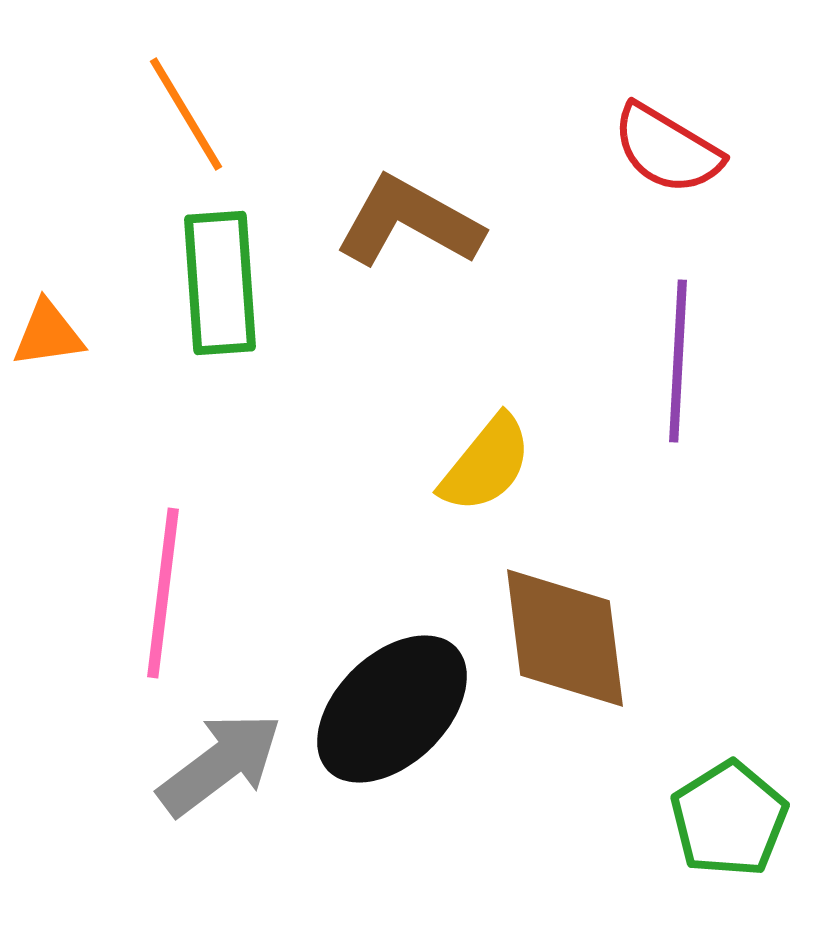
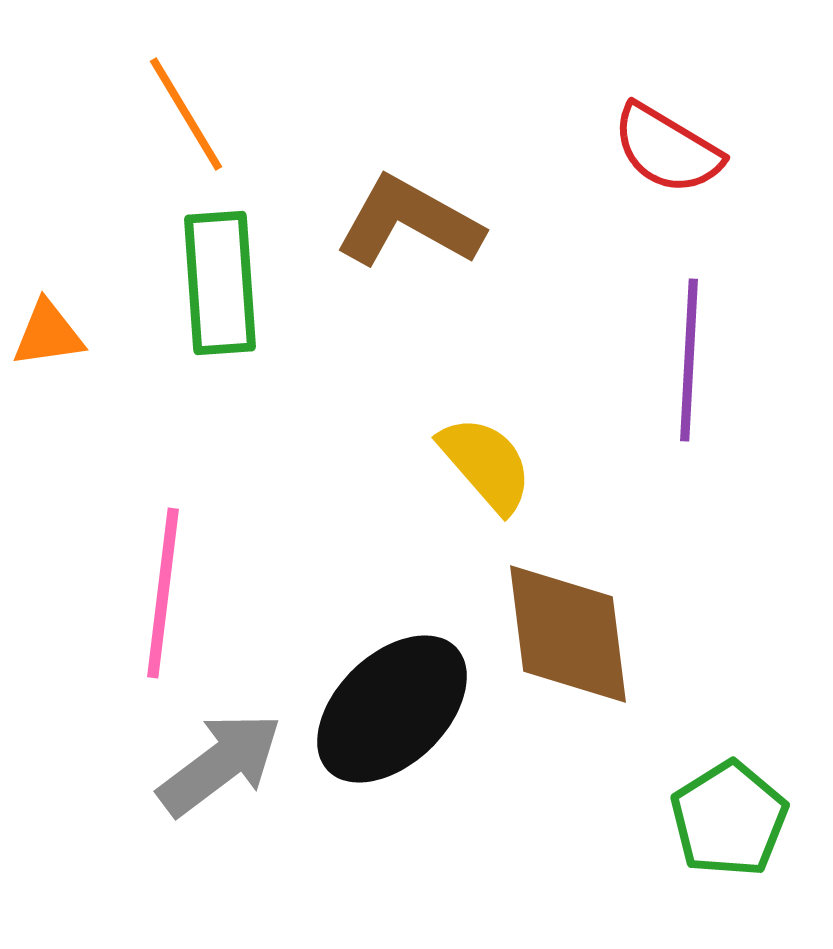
purple line: moved 11 px right, 1 px up
yellow semicircle: rotated 80 degrees counterclockwise
brown diamond: moved 3 px right, 4 px up
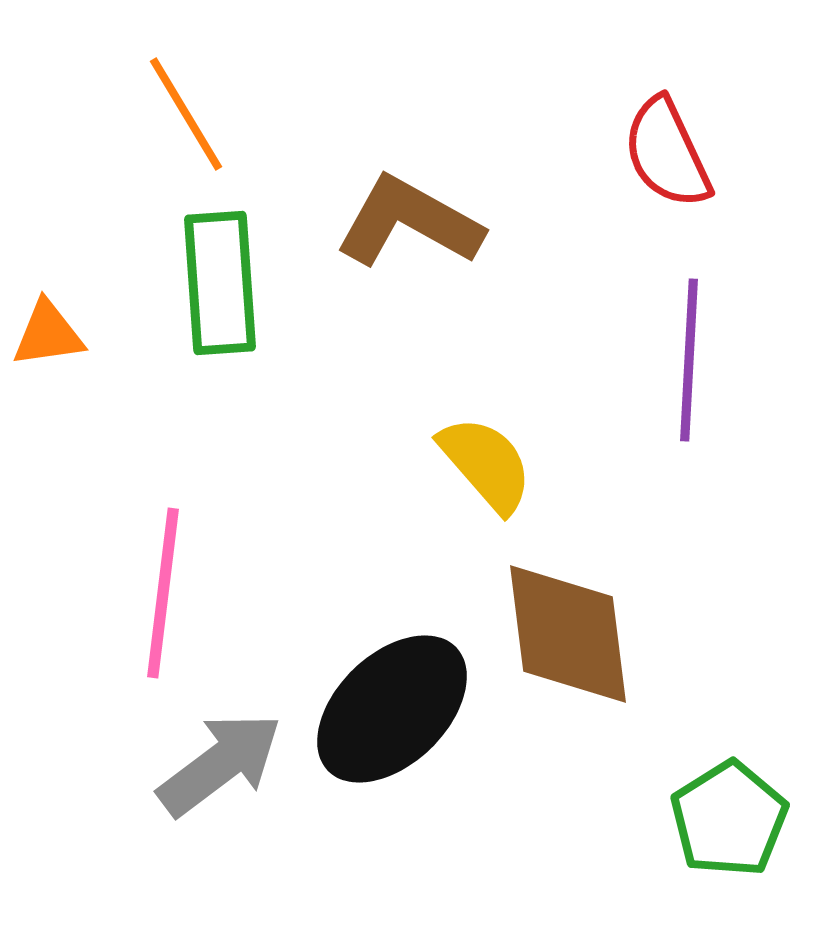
red semicircle: moved 4 px down; rotated 34 degrees clockwise
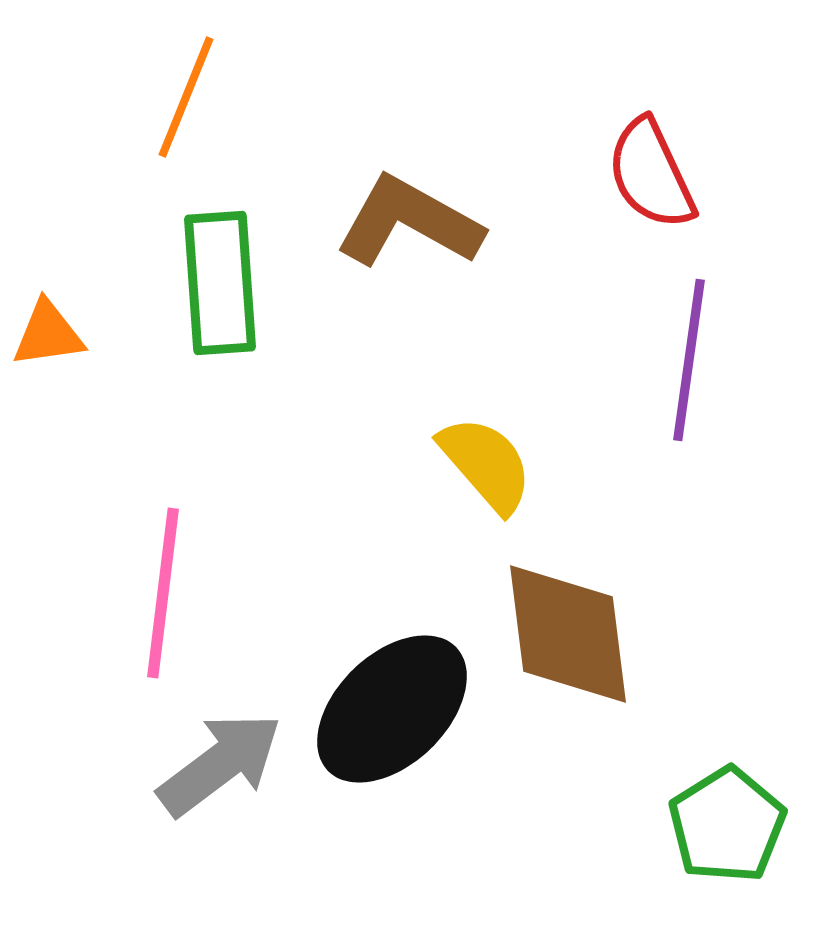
orange line: moved 17 px up; rotated 53 degrees clockwise
red semicircle: moved 16 px left, 21 px down
purple line: rotated 5 degrees clockwise
green pentagon: moved 2 px left, 6 px down
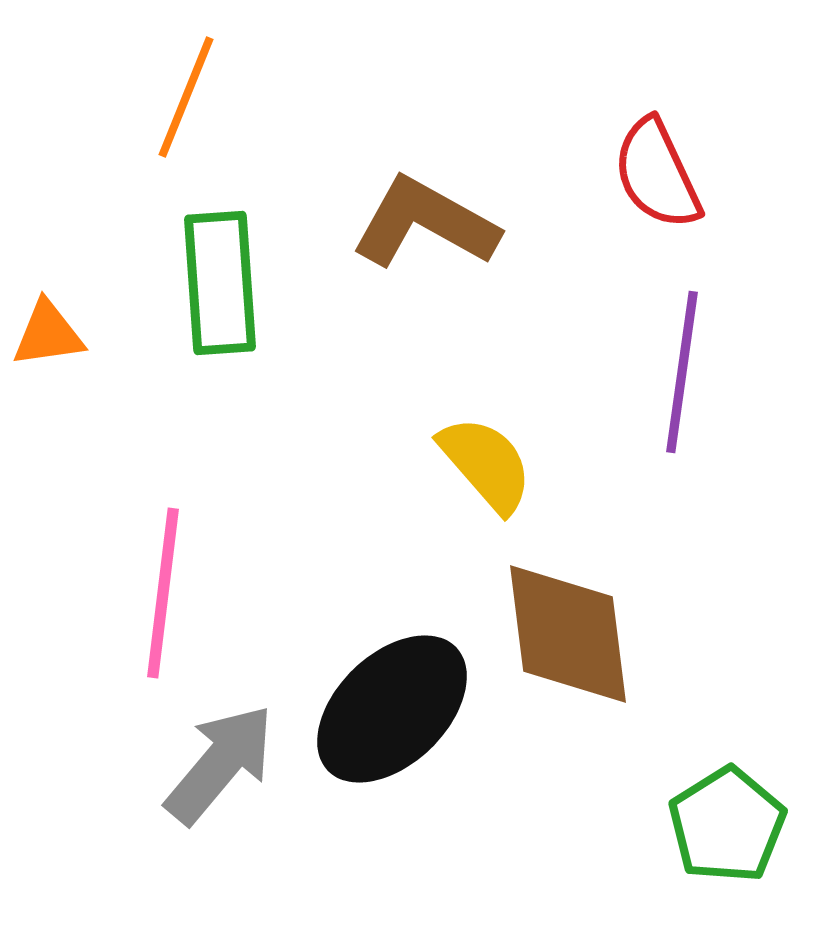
red semicircle: moved 6 px right
brown L-shape: moved 16 px right, 1 px down
purple line: moved 7 px left, 12 px down
gray arrow: rotated 13 degrees counterclockwise
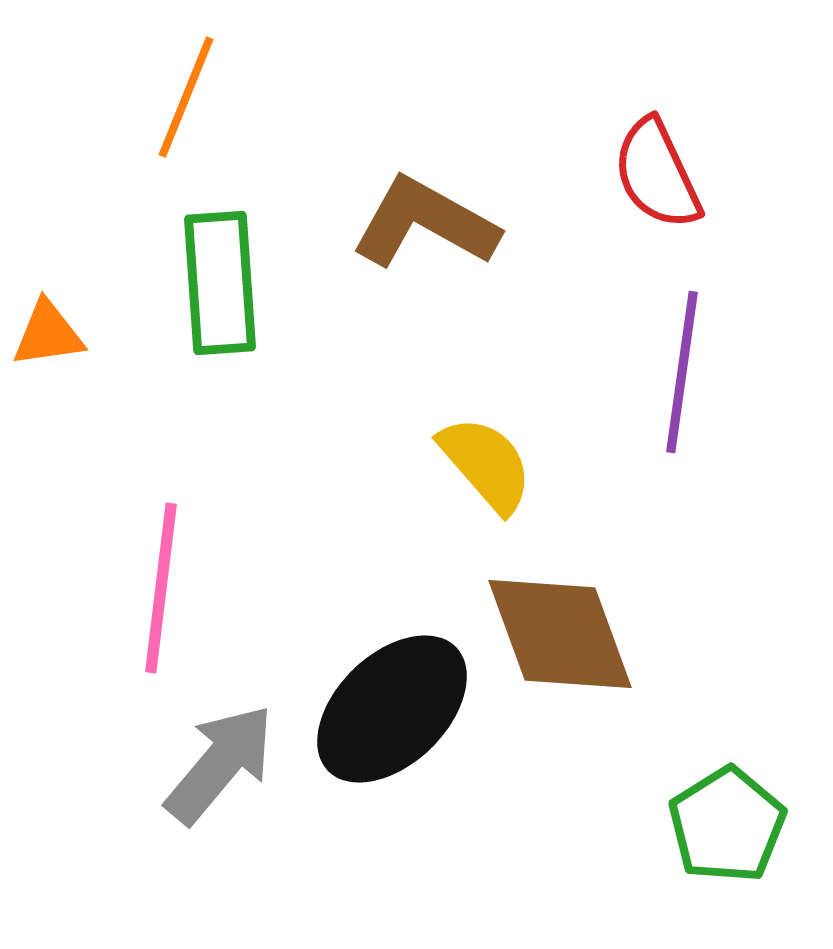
pink line: moved 2 px left, 5 px up
brown diamond: moved 8 px left; rotated 13 degrees counterclockwise
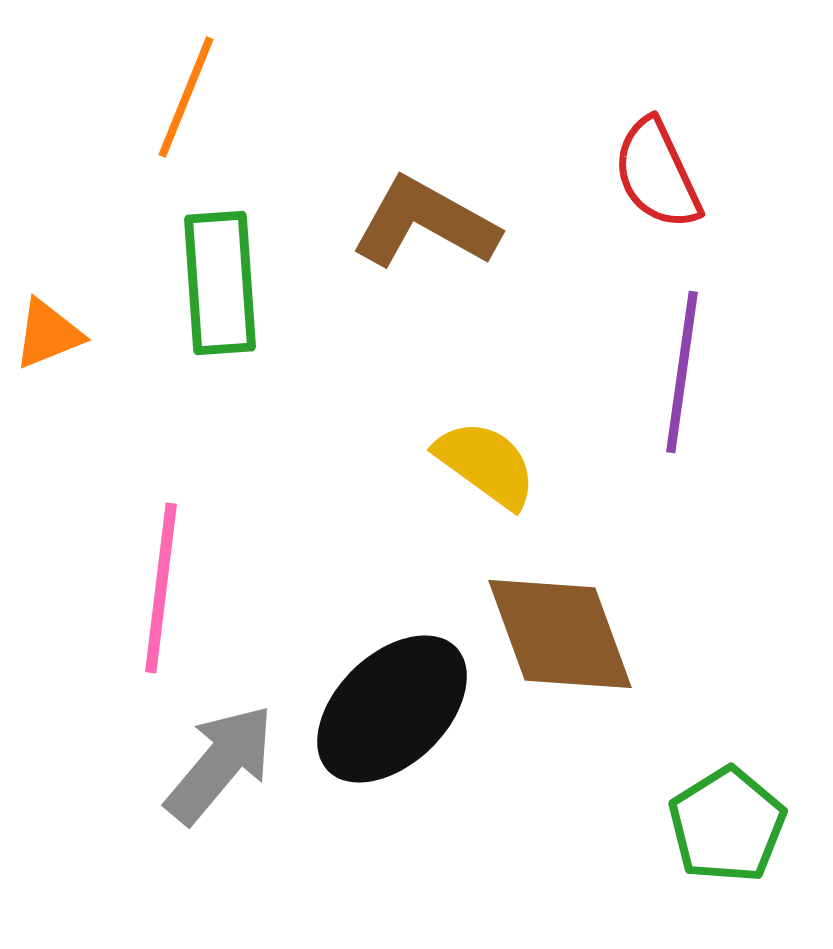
orange triangle: rotated 14 degrees counterclockwise
yellow semicircle: rotated 13 degrees counterclockwise
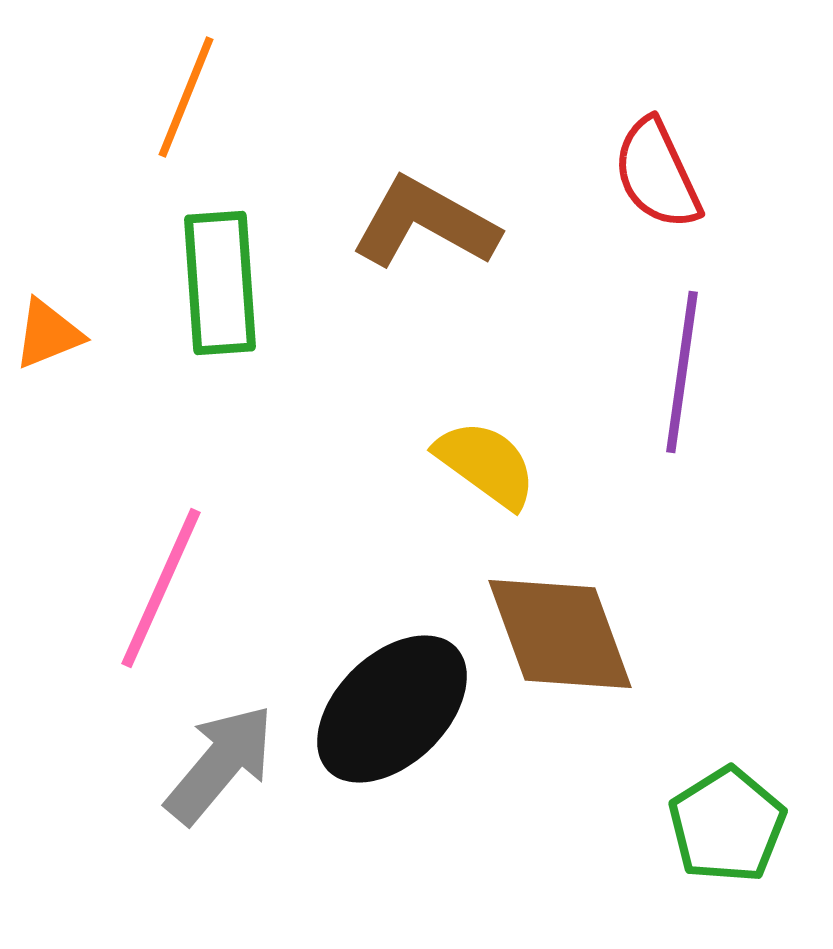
pink line: rotated 17 degrees clockwise
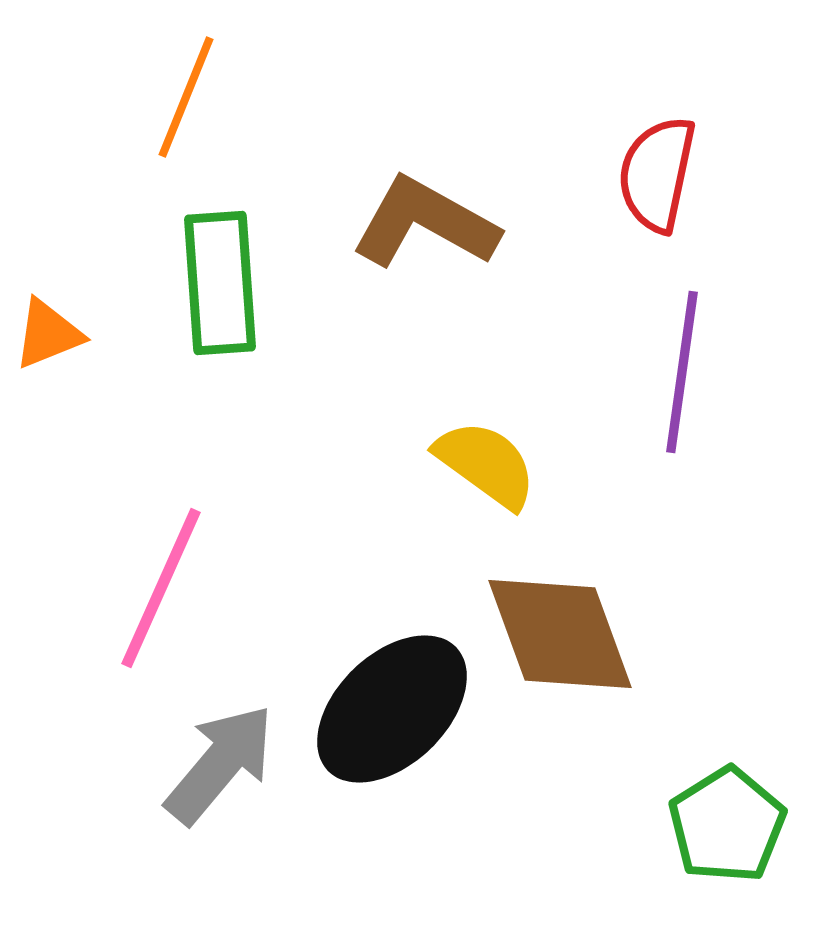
red semicircle: rotated 37 degrees clockwise
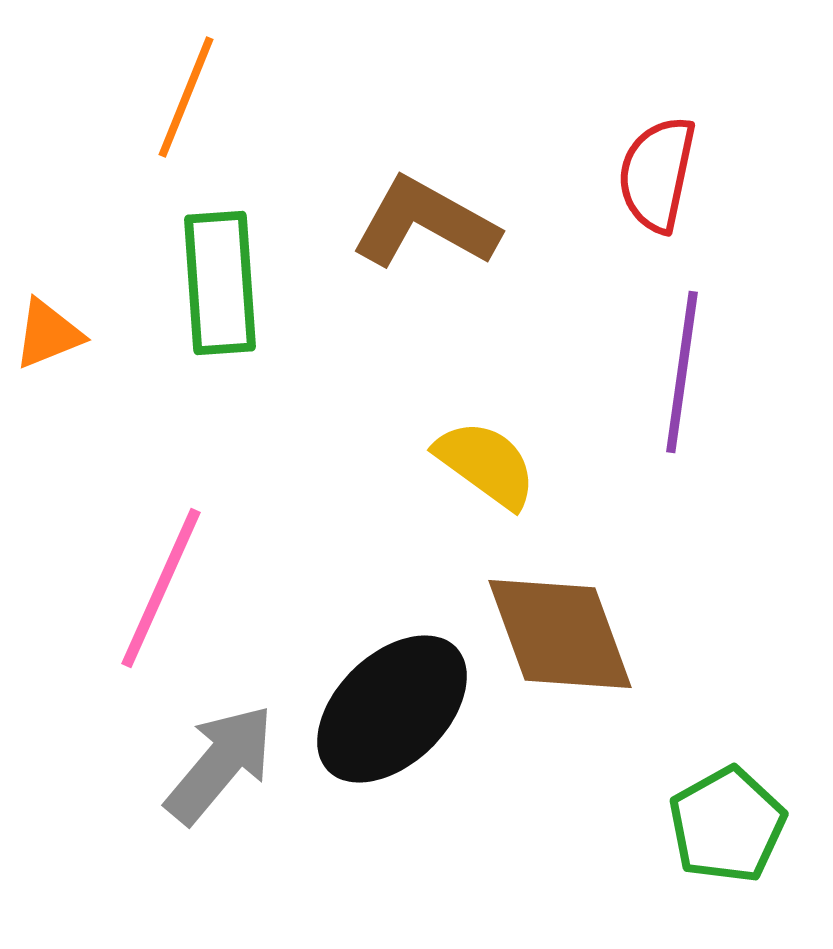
green pentagon: rotated 3 degrees clockwise
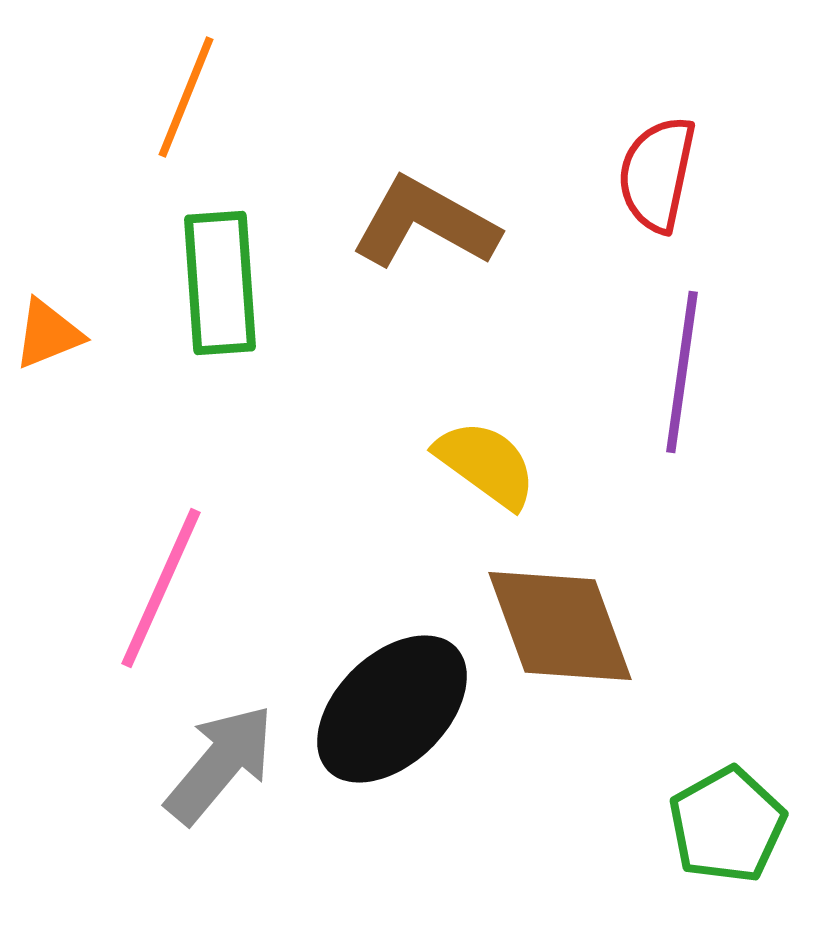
brown diamond: moved 8 px up
